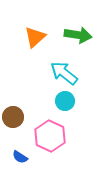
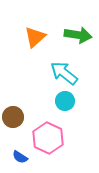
pink hexagon: moved 2 px left, 2 px down
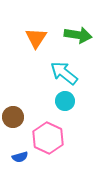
orange triangle: moved 1 px right, 1 px down; rotated 15 degrees counterclockwise
blue semicircle: rotated 49 degrees counterclockwise
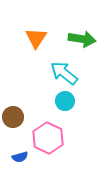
green arrow: moved 4 px right, 4 px down
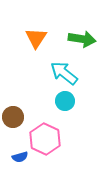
pink hexagon: moved 3 px left, 1 px down
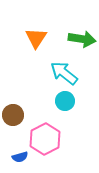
brown circle: moved 2 px up
pink hexagon: rotated 8 degrees clockwise
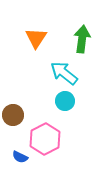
green arrow: rotated 92 degrees counterclockwise
blue semicircle: rotated 42 degrees clockwise
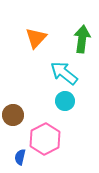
orange triangle: rotated 10 degrees clockwise
blue semicircle: rotated 77 degrees clockwise
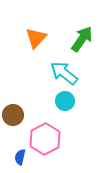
green arrow: rotated 28 degrees clockwise
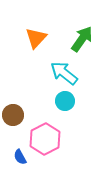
blue semicircle: rotated 42 degrees counterclockwise
